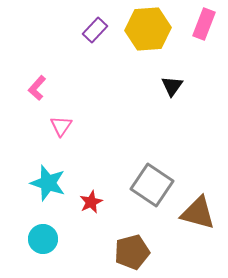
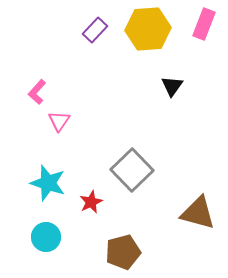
pink L-shape: moved 4 px down
pink triangle: moved 2 px left, 5 px up
gray square: moved 20 px left, 15 px up; rotated 12 degrees clockwise
cyan circle: moved 3 px right, 2 px up
brown pentagon: moved 9 px left
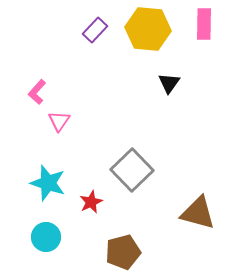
pink rectangle: rotated 20 degrees counterclockwise
yellow hexagon: rotated 9 degrees clockwise
black triangle: moved 3 px left, 3 px up
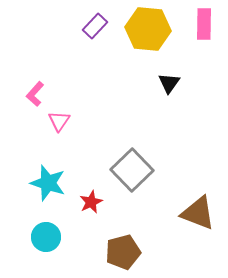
purple rectangle: moved 4 px up
pink L-shape: moved 2 px left, 2 px down
brown triangle: rotated 6 degrees clockwise
